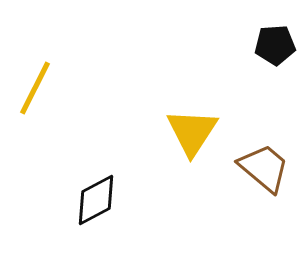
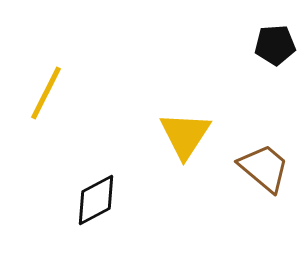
yellow line: moved 11 px right, 5 px down
yellow triangle: moved 7 px left, 3 px down
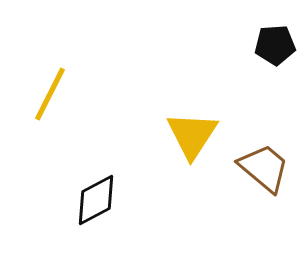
yellow line: moved 4 px right, 1 px down
yellow triangle: moved 7 px right
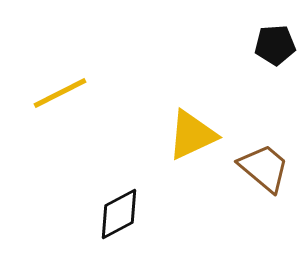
yellow line: moved 10 px right, 1 px up; rotated 36 degrees clockwise
yellow triangle: rotated 32 degrees clockwise
black diamond: moved 23 px right, 14 px down
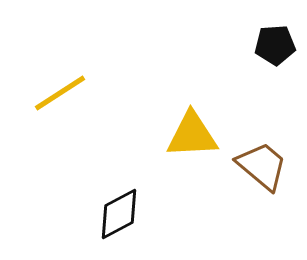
yellow line: rotated 6 degrees counterclockwise
yellow triangle: rotated 22 degrees clockwise
brown trapezoid: moved 2 px left, 2 px up
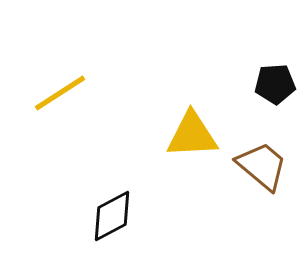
black pentagon: moved 39 px down
black diamond: moved 7 px left, 2 px down
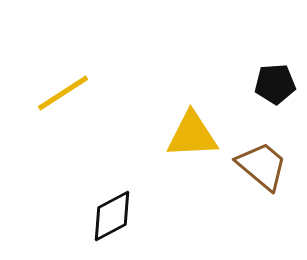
yellow line: moved 3 px right
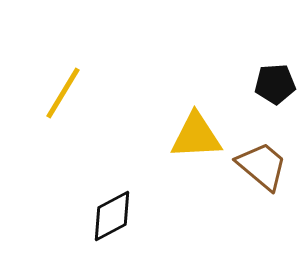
yellow line: rotated 26 degrees counterclockwise
yellow triangle: moved 4 px right, 1 px down
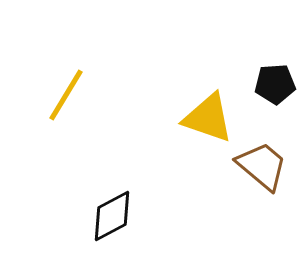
yellow line: moved 3 px right, 2 px down
yellow triangle: moved 12 px right, 18 px up; rotated 22 degrees clockwise
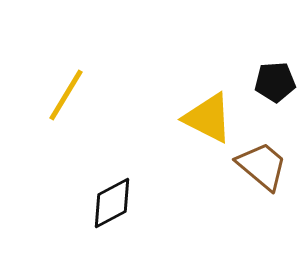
black pentagon: moved 2 px up
yellow triangle: rotated 8 degrees clockwise
black diamond: moved 13 px up
